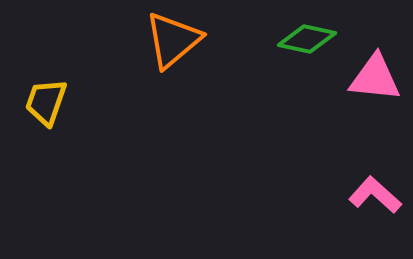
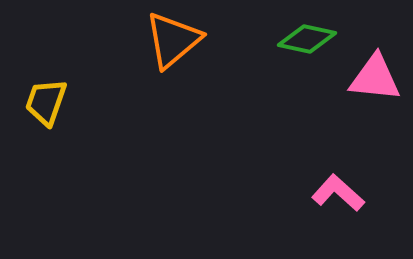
pink L-shape: moved 37 px left, 2 px up
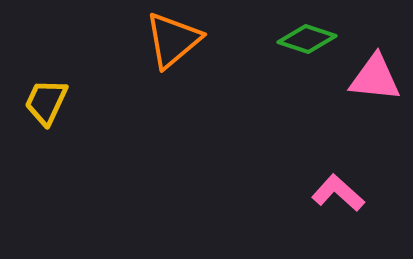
green diamond: rotated 6 degrees clockwise
yellow trapezoid: rotated 6 degrees clockwise
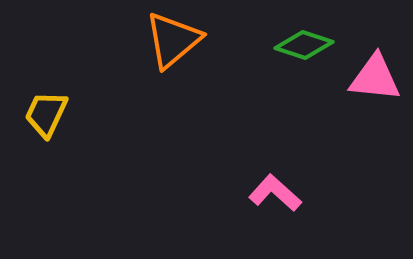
green diamond: moved 3 px left, 6 px down
yellow trapezoid: moved 12 px down
pink L-shape: moved 63 px left
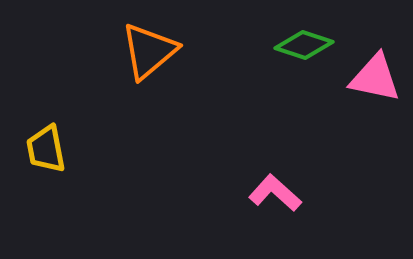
orange triangle: moved 24 px left, 11 px down
pink triangle: rotated 6 degrees clockwise
yellow trapezoid: moved 35 px down; rotated 36 degrees counterclockwise
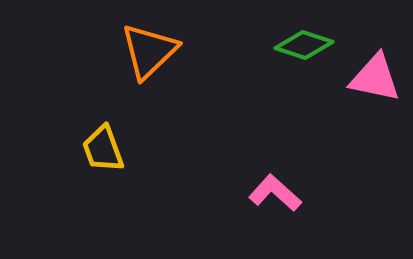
orange triangle: rotated 4 degrees counterclockwise
yellow trapezoid: moved 57 px right; rotated 9 degrees counterclockwise
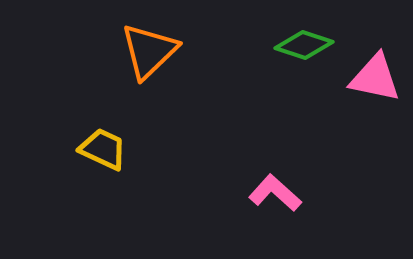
yellow trapezoid: rotated 135 degrees clockwise
